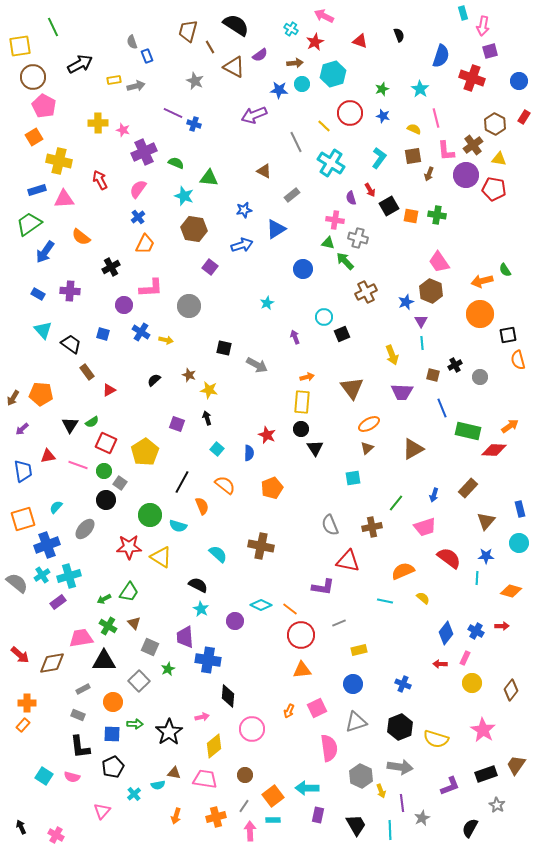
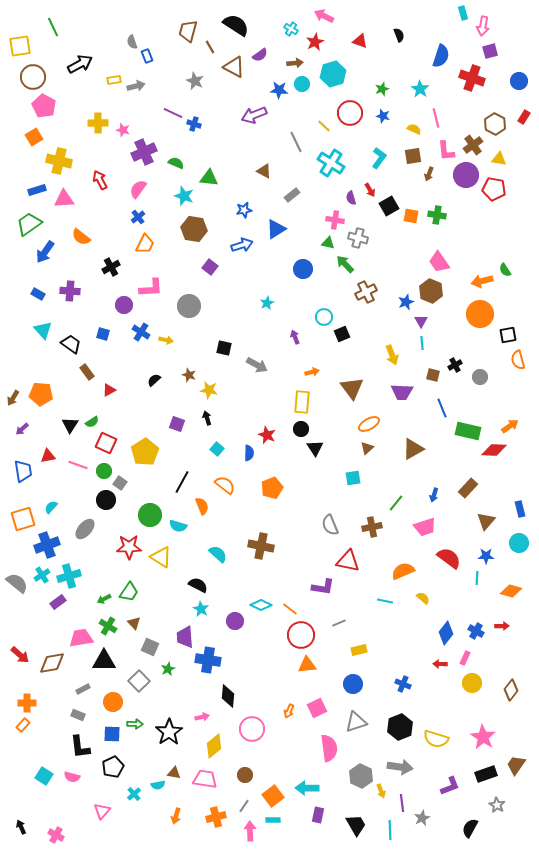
green arrow at (345, 261): moved 3 px down
orange arrow at (307, 377): moved 5 px right, 5 px up
cyan semicircle at (56, 507): moved 5 px left
orange triangle at (302, 670): moved 5 px right, 5 px up
pink star at (483, 730): moved 7 px down
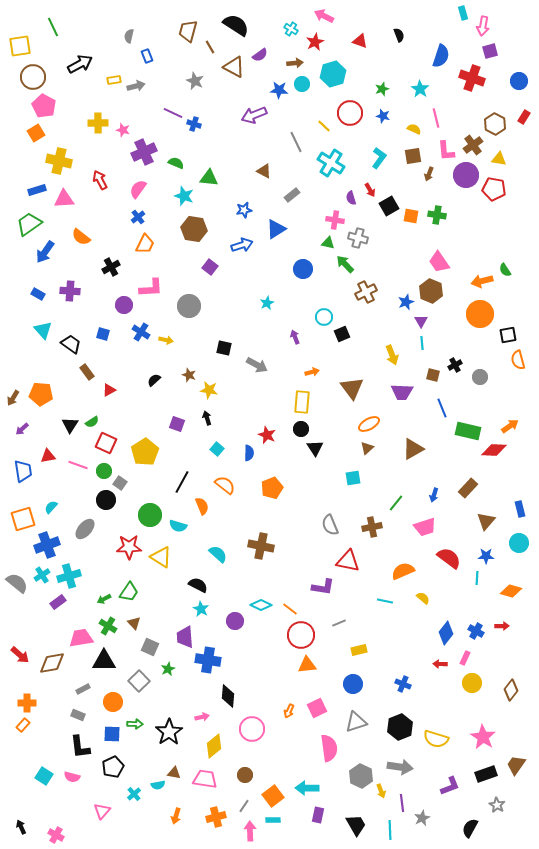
gray semicircle at (132, 42): moved 3 px left, 6 px up; rotated 32 degrees clockwise
orange square at (34, 137): moved 2 px right, 4 px up
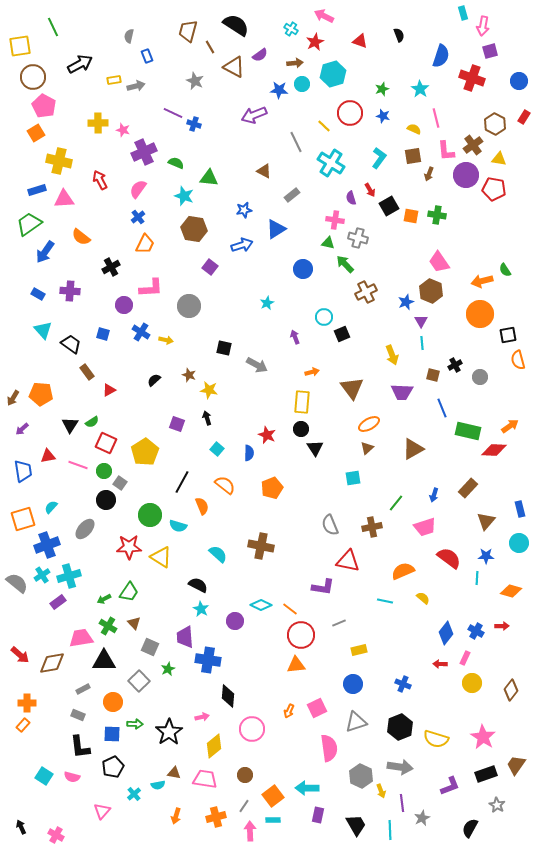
orange triangle at (307, 665): moved 11 px left
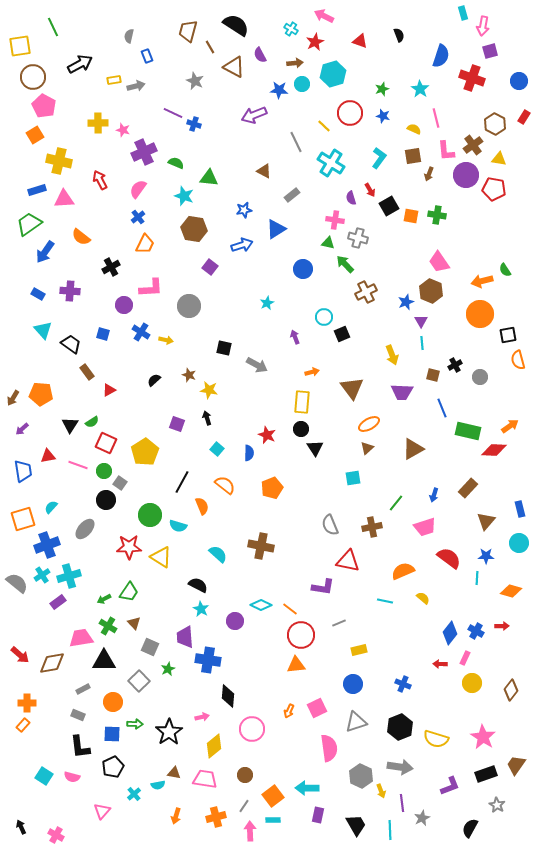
purple semicircle at (260, 55): rotated 98 degrees clockwise
orange square at (36, 133): moved 1 px left, 2 px down
blue diamond at (446, 633): moved 4 px right
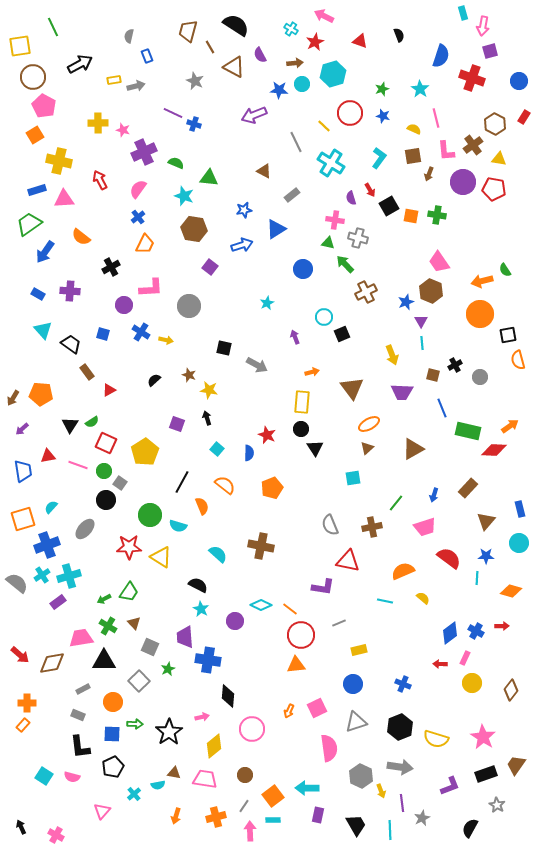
purple circle at (466, 175): moved 3 px left, 7 px down
blue diamond at (450, 633): rotated 15 degrees clockwise
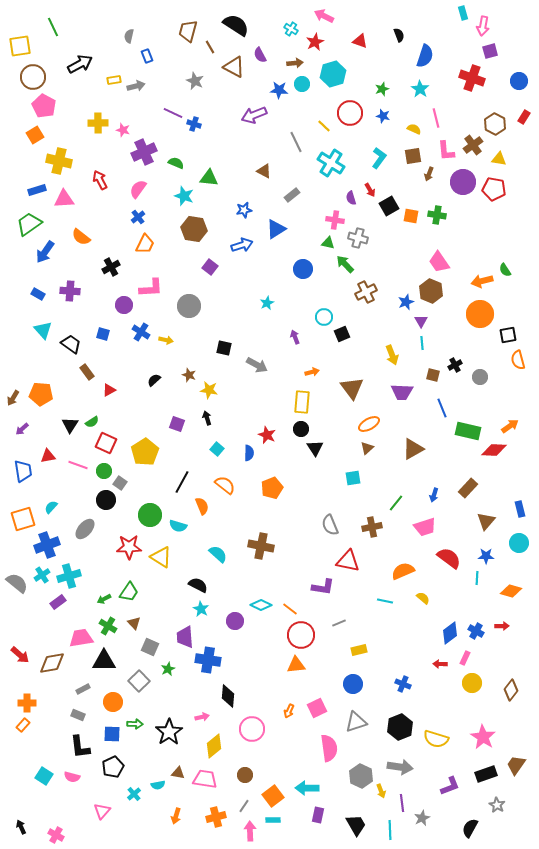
blue semicircle at (441, 56): moved 16 px left
brown triangle at (174, 773): moved 4 px right
